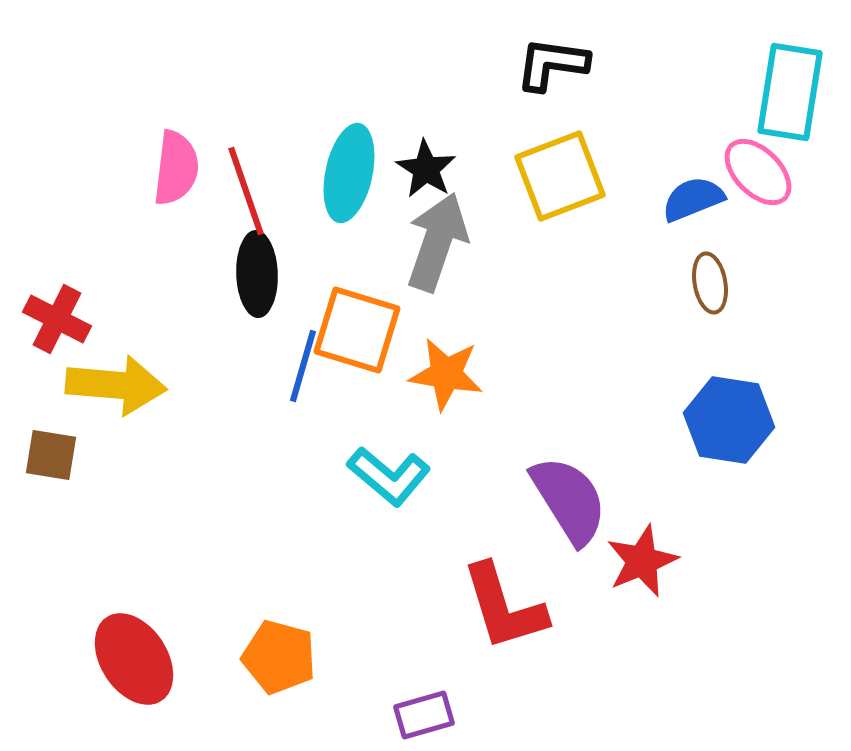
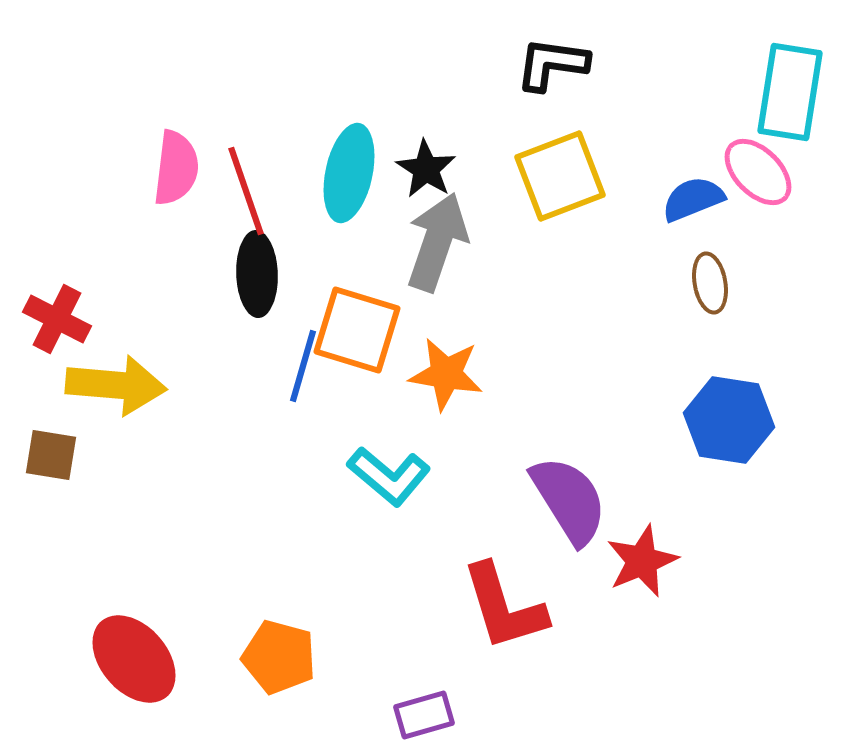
red ellipse: rotated 8 degrees counterclockwise
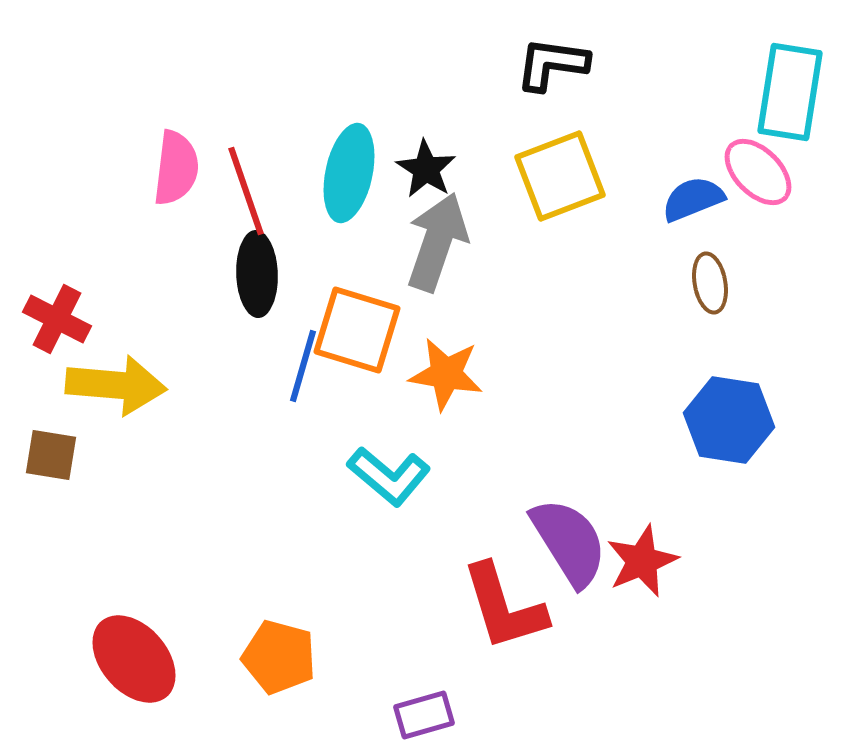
purple semicircle: moved 42 px down
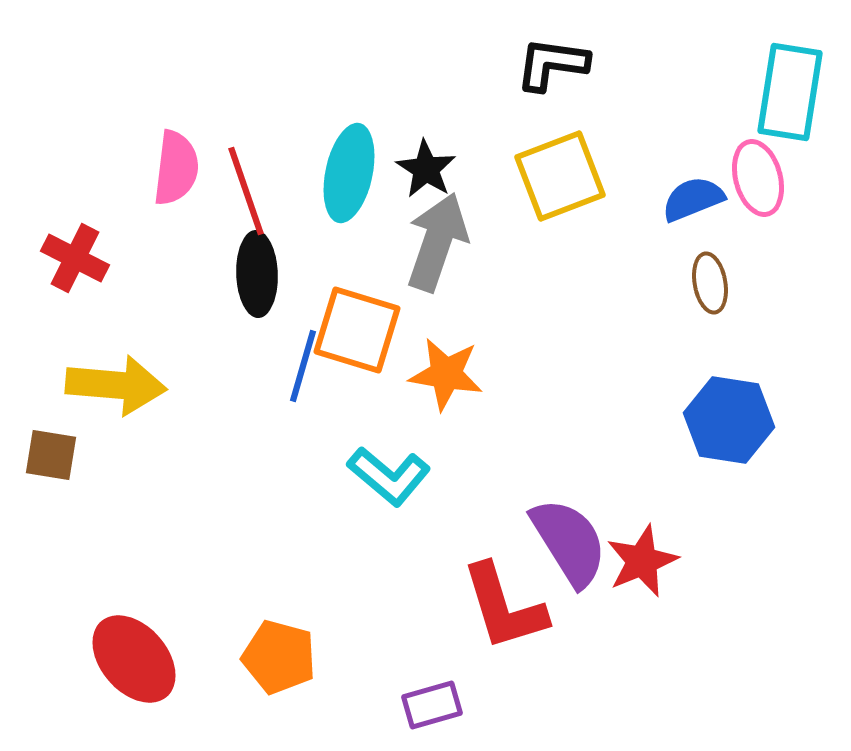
pink ellipse: moved 6 px down; rotated 30 degrees clockwise
red cross: moved 18 px right, 61 px up
purple rectangle: moved 8 px right, 10 px up
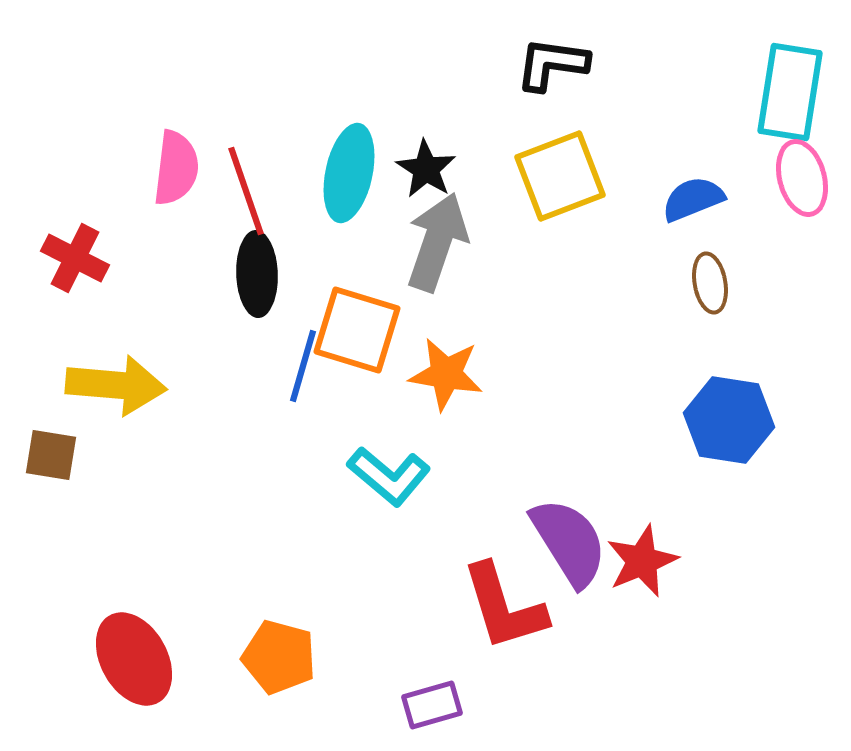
pink ellipse: moved 44 px right
red ellipse: rotated 12 degrees clockwise
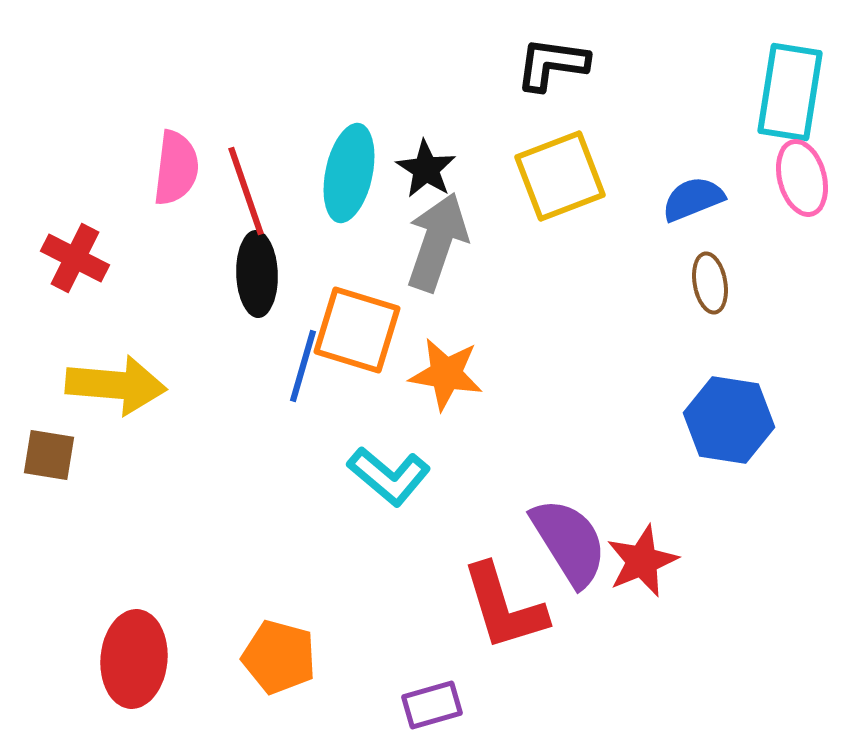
brown square: moved 2 px left
red ellipse: rotated 34 degrees clockwise
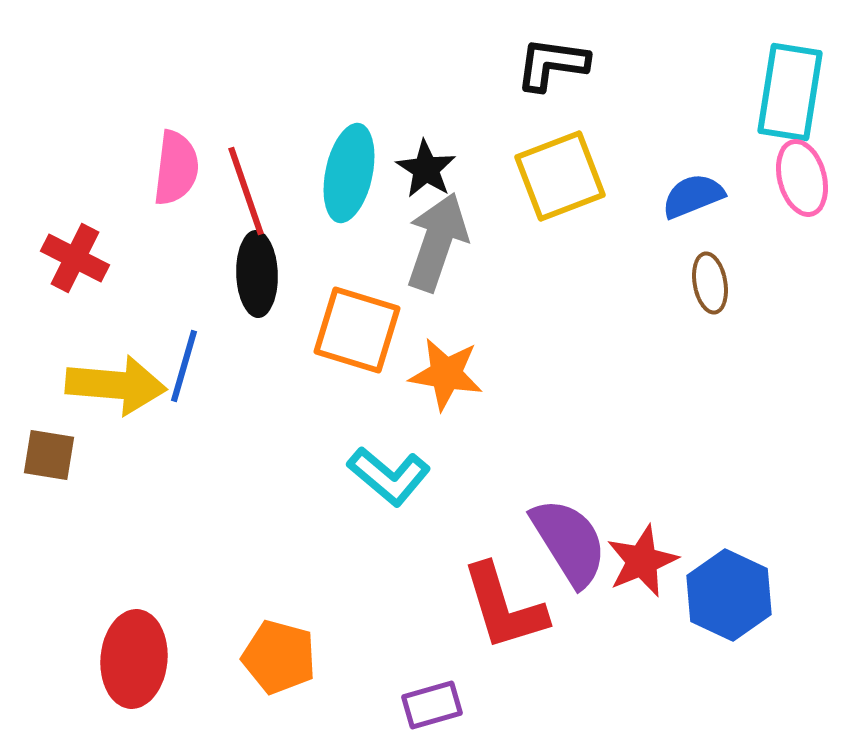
blue semicircle: moved 3 px up
blue line: moved 119 px left
blue hexagon: moved 175 px down; rotated 16 degrees clockwise
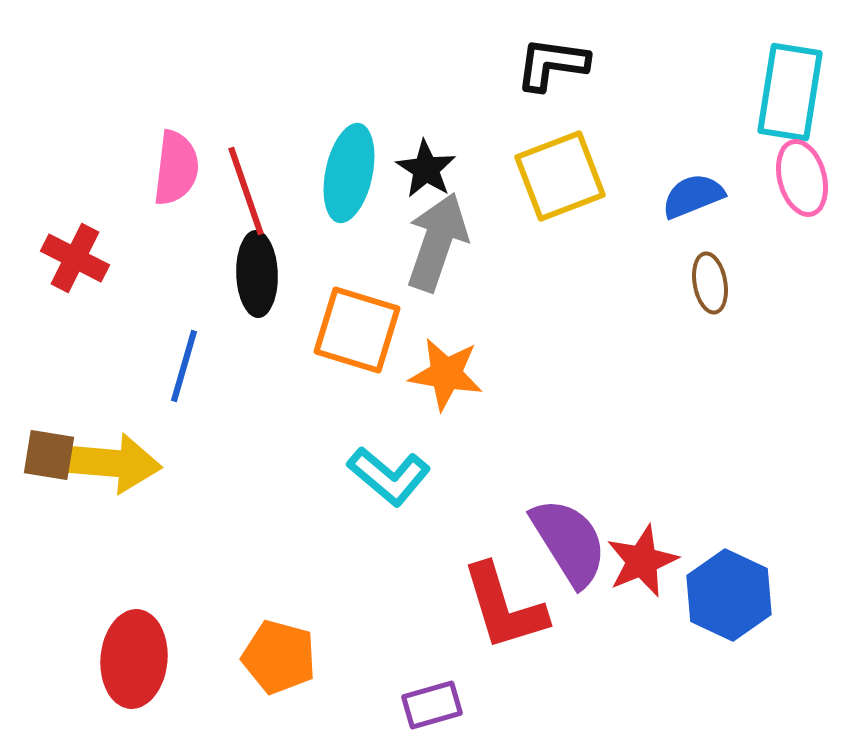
yellow arrow: moved 5 px left, 78 px down
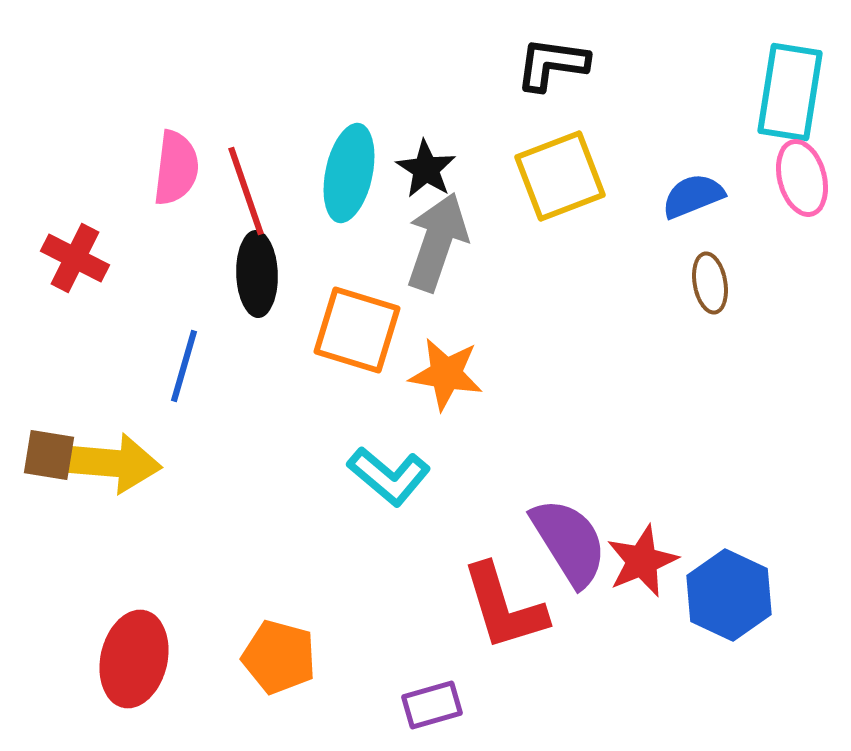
red ellipse: rotated 8 degrees clockwise
